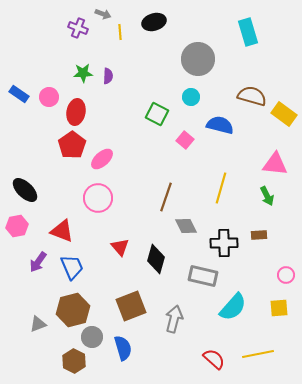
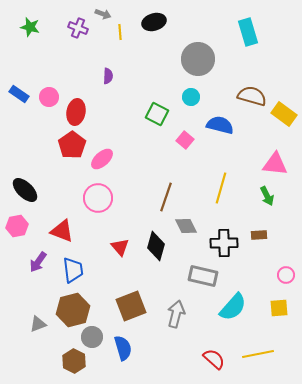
green star at (83, 73): moved 53 px left, 46 px up; rotated 18 degrees clockwise
black diamond at (156, 259): moved 13 px up
blue trapezoid at (72, 267): moved 1 px right, 3 px down; rotated 16 degrees clockwise
gray arrow at (174, 319): moved 2 px right, 5 px up
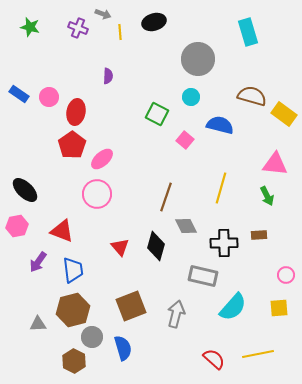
pink circle at (98, 198): moved 1 px left, 4 px up
gray triangle at (38, 324): rotated 18 degrees clockwise
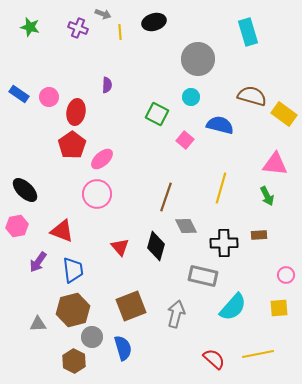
purple semicircle at (108, 76): moved 1 px left, 9 px down
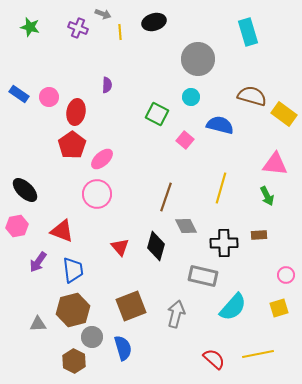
yellow square at (279, 308): rotated 12 degrees counterclockwise
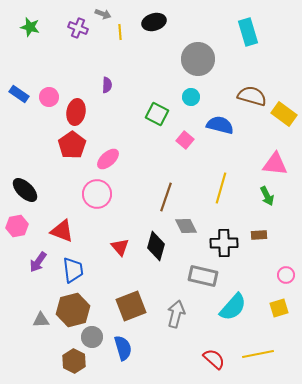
pink ellipse at (102, 159): moved 6 px right
gray triangle at (38, 324): moved 3 px right, 4 px up
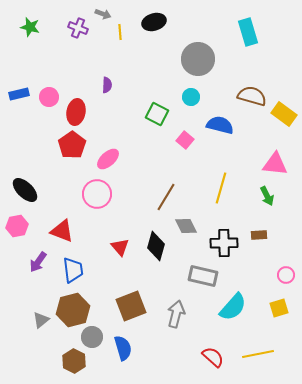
blue rectangle at (19, 94): rotated 48 degrees counterclockwise
brown line at (166, 197): rotated 12 degrees clockwise
gray triangle at (41, 320): rotated 36 degrees counterclockwise
red semicircle at (214, 359): moved 1 px left, 2 px up
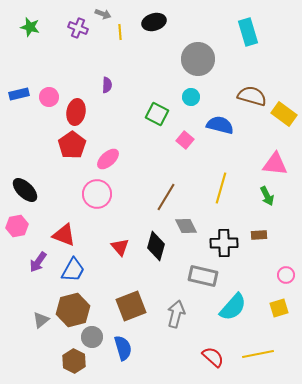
red triangle at (62, 231): moved 2 px right, 4 px down
blue trapezoid at (73, 270): rotated 36 degrees clockwise
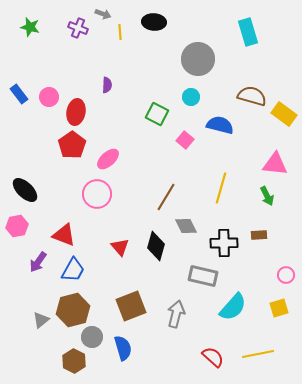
black ellipse at (154, 22): rotated 20 degrees clockwise
blue rectangle at (19, 94): rotated 66 degrees clockwise
